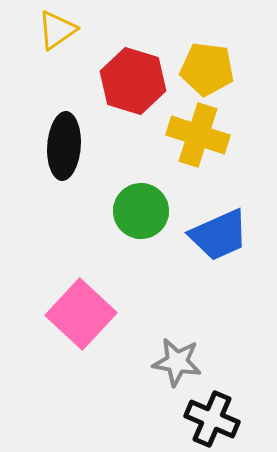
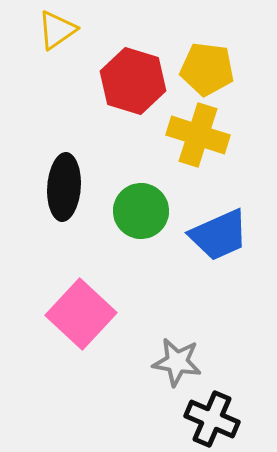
black ellipse: moved 41 px down
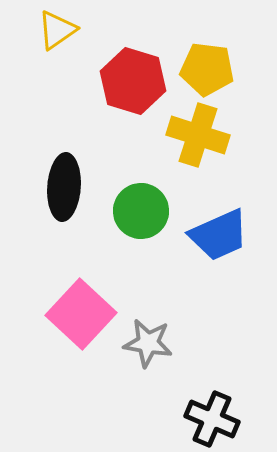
gray star: moved 29 px left, 19 px up
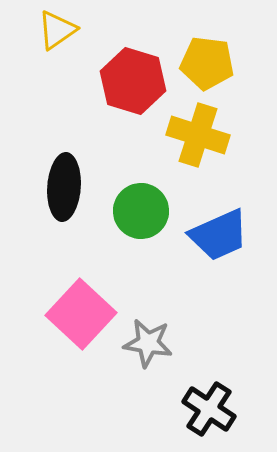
yellow pentagon: moved 6 px up
black cross: moved 3 px left, 10 px up; rotated 10 degrees clockwise
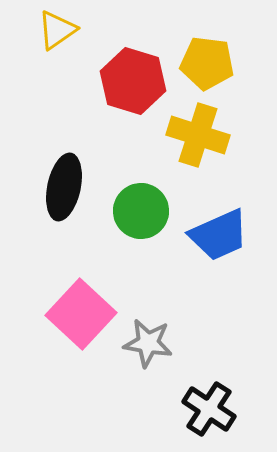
black ellipse: rotated 8 degrees clockwise
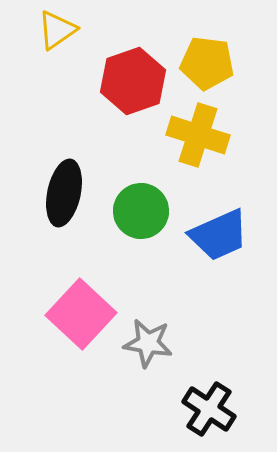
red hexagon: rotated 24 degrees clockwise
black ellipse: moved 6 px down
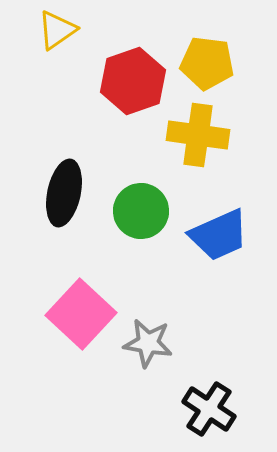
yellow cross: rotated 10 degrees counterclockwise
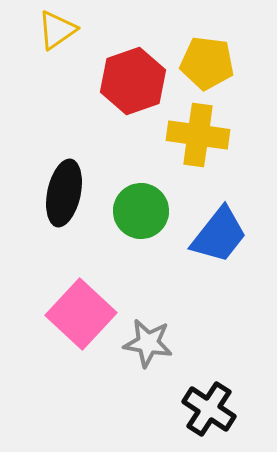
blue trapezoid: rotated 28 degrees counterclockwise
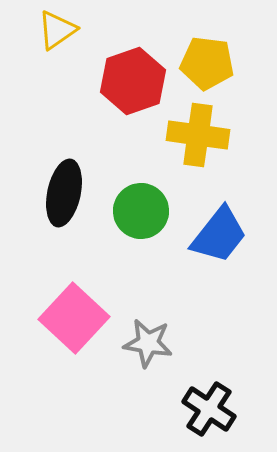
pink square: moved 7 px left, 4 px down
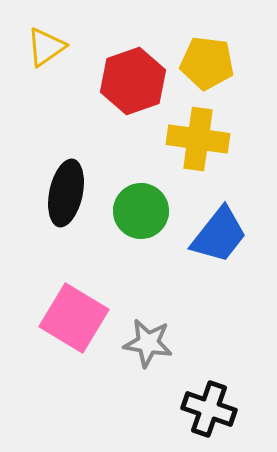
yellow triangle: moved 11 px left, 17 px down
yellow cross: moved 4 px down
black ellipse: moved 2 px right
pink square: rotated 12 degrees counterclockwise
black cross: rotated 14 degrees counterclockwise
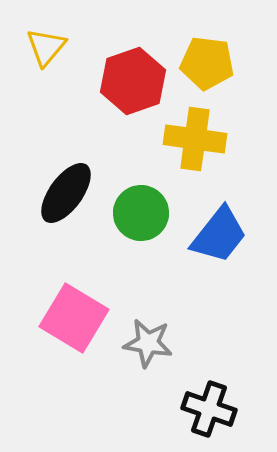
yellow triangle: rotated 15 degrees counterclockwise
yellow cross: moved 3 px left
black ellipse: rotated 24 degrees clockwise
green circle: moved 2 px down
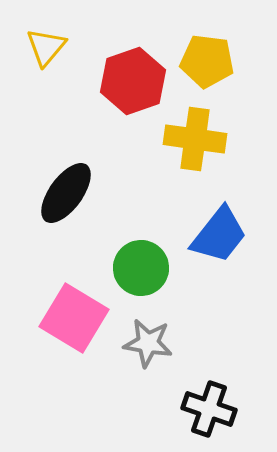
yellow pentagon: moved 2 px up
green circle: moved 55 px down
